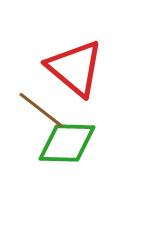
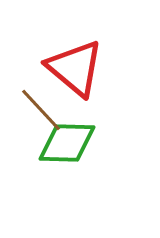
brown line: rotated 9 degrees clockwise
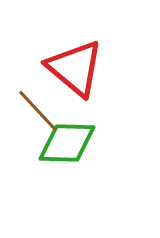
brown line: moved 3 px left, 1 px down
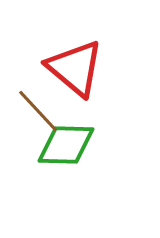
green diamond: moved 1 px left, 2 px down
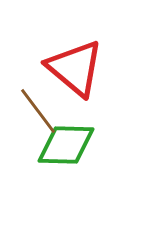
brown line: rotated 6 degrees clockwise
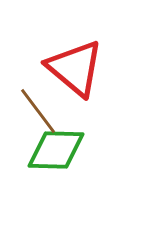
green diamond: moved 10 px left, 5 px down
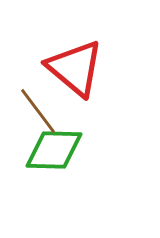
green diamond: moved 2 px left
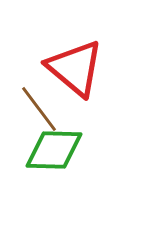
brown line: moved 1 px right, 2 px up
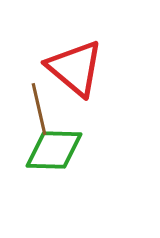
brown line: rotated 24 degrees clockwise
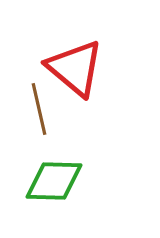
green diamond: moved 31 px down
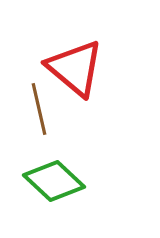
green diamond: rotated 42 degrees clockwise
